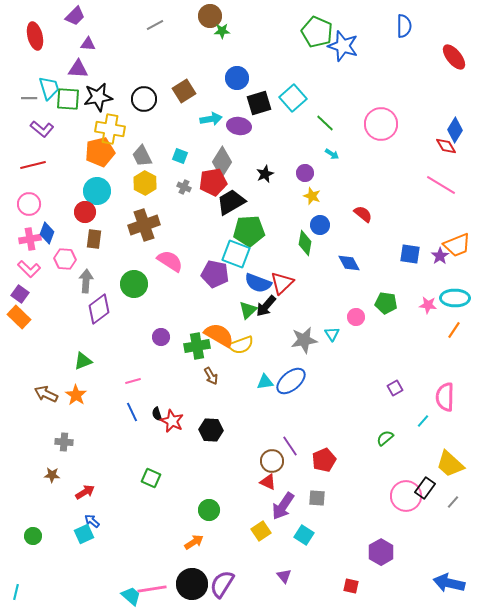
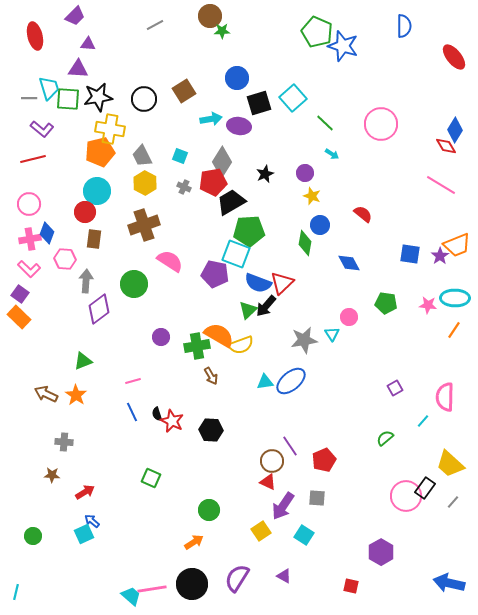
red line at (33, 165): moved 6 px up
pink circle at (356, 317): moved 7 px left
purple triangle at (284, 576): rotated 21 degrees counterclockwise
purple semicircle at (222, 584): moved 15 px right, 6 px up
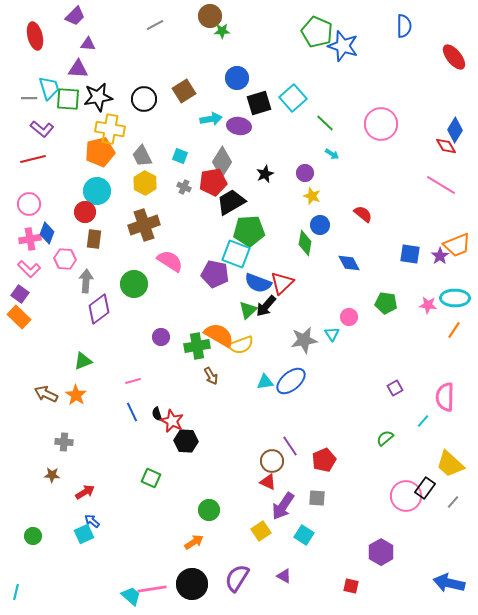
black hexagon at (211, 430): moved 25 px left, 11 px down
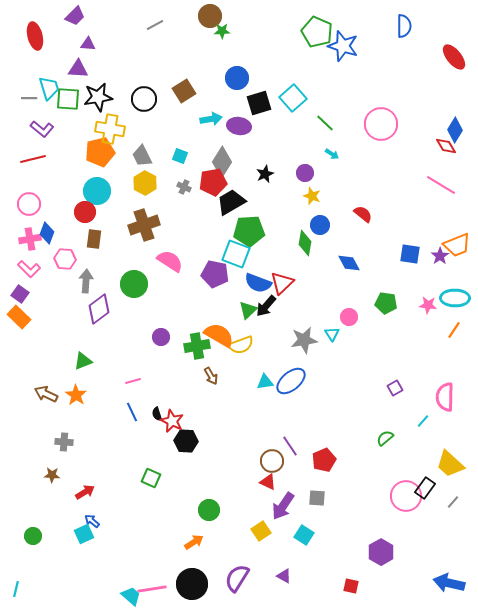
cyan line at (16, 592): moved 3 px up
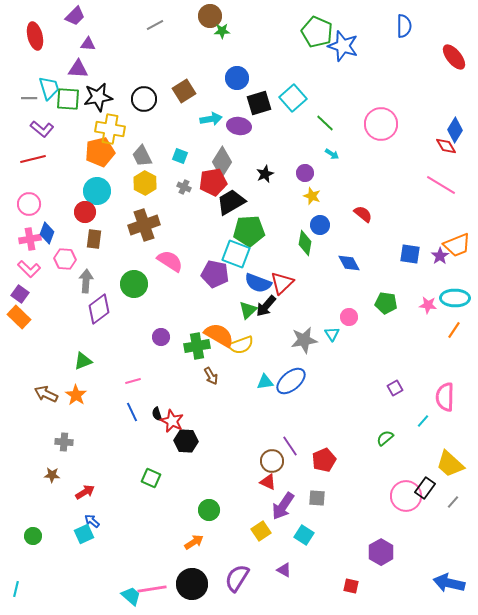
purple triangle at (284, 576): moved 6 px up
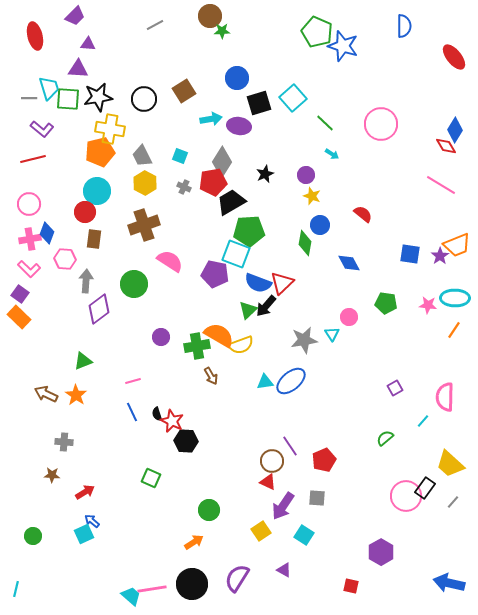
purple circle at (305, 173): moved 1 px right, 2 px down
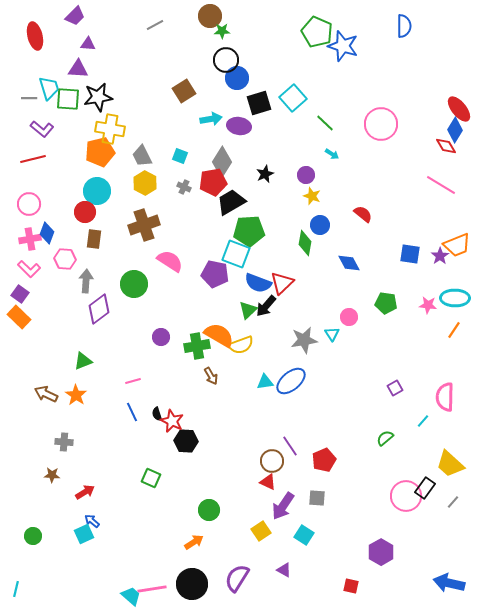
red ellipse at (454, 57): moved 5 px right, 52 px down
black circle at (144, 99): moved 82 px right, 39 px up
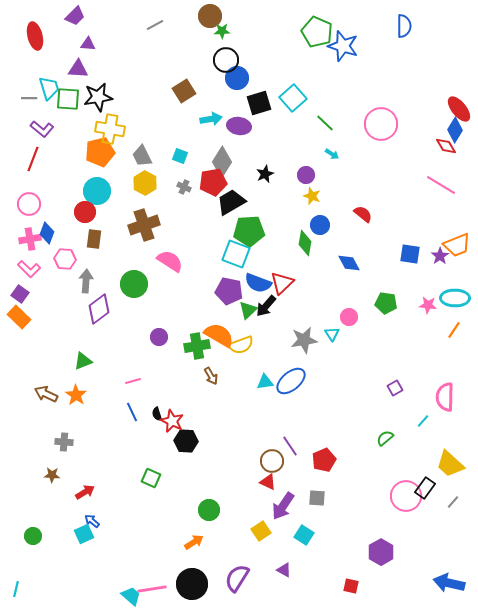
red line at (33, 159): rotated 55 degrees counterclockwise
purple pentagon at (215, 274): moved 14 px right, 17 px down
purple circle at (161, 337): moved 2 px left
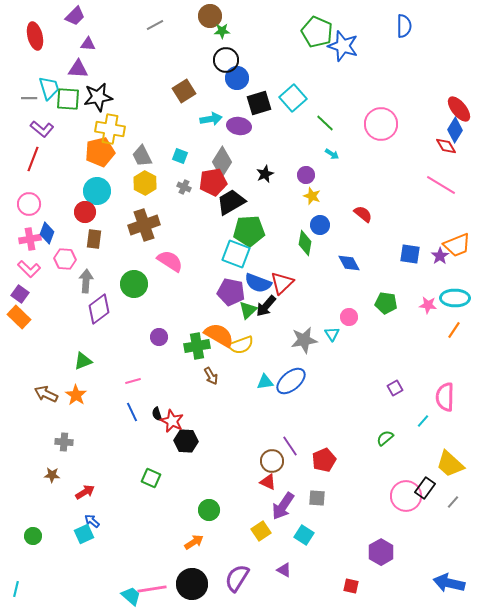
purple pentagon at (229, 291): moved 2 px right, 1 px down
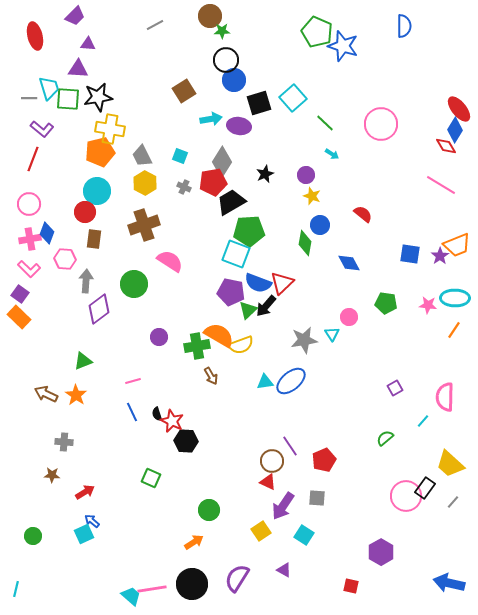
blue circle at (237, 78): moved 3 px left, 2 px down
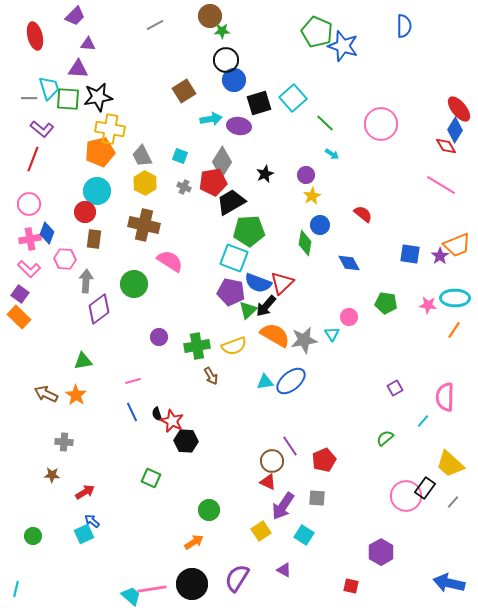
yellow star at (312, 196): rotated 24 degrees clockwise
brown cross at (144, 225): rotated 32 degrees clockwise
cyan square at (236, 254): moved 2 px left, 4 px down
orange semicircle at (219, 335): moved 56 px right
yellow semicircle at (241, 345): moved 7 px left, 1 px down
green triangle at (83, 361): rotated 12 degrees clockwise
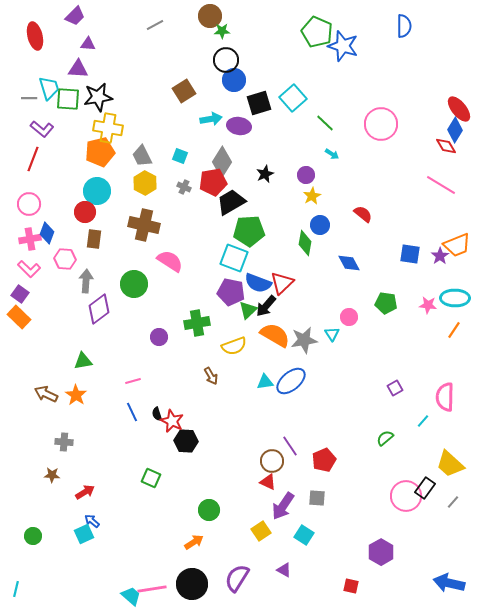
yellow cross at (110, 129): moved 2 px left, 1 px up
green cross at (197, 346): moved 23 px up
